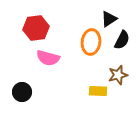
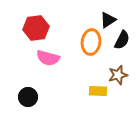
black triangle: moved 1 px left, 1 px down
black circle: moved 6 px right, 5 px down
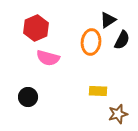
red hexagon: rotated 15 degrees counterclockwise
brown star: moved 39 px down
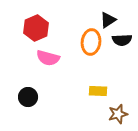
black semicircle: rotated 60 degrees clockwise
